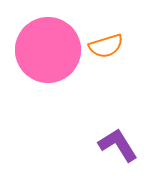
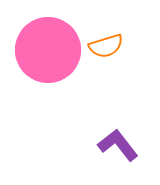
purple L-shape: rotated 6 degrees counterclockwise
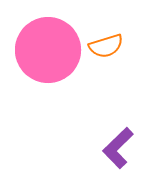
purple L-shape: moved 3 px down; rotated 96 degrees counterclockwise
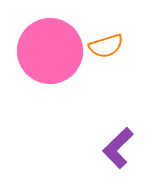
pink circle: moved 2 px right, 1 px down
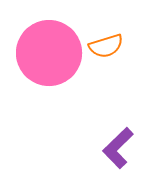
pink circle: moved 1 px left, 2 px down
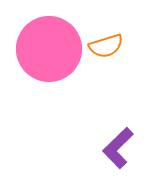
pink circle: moved 4 px up
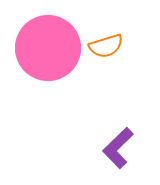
pink circle: moved 1 px left, 1 px up
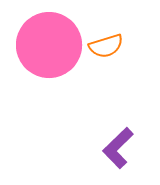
pink circle: moved 1 px right, 3 px up
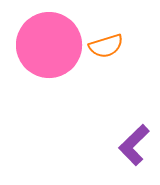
purple L-shape: moved 16 px right, 3 px up
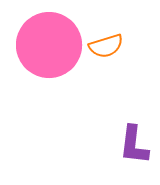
purple L-shape: rotated 39 degrees counterclockwise
